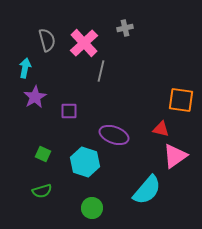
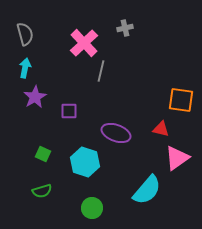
gray semicircle: moved 22 px left, 6 px up
purple ellipse: moved 2 px right, 2 px up
pink triangle: moved 2 px right, 2 px down
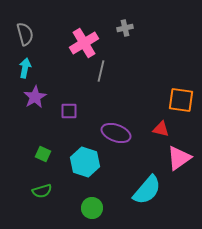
pink cross: rotated 12 degrees clockwise
pink triangle: moved 2 px right
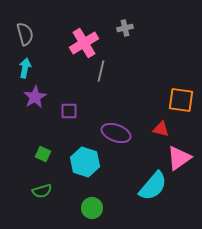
cyan semicircle: moved 6 px right, 4 px up
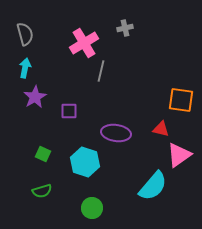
purple ellipse: rotated 12 degrees counterclockwise
pink triangle: moved 3 px up
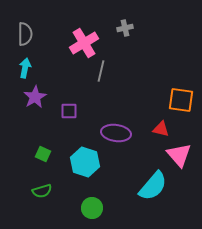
gray semicircle: rotated 15 degrees clockwise
pink triangle: rotated 36 degrees counterclockwise
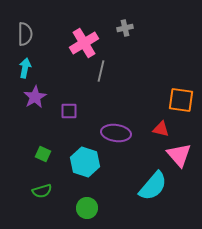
green circle: moved 5 px left
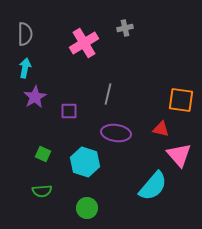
gray line: moved 7 px right, 23 px down
green semicircle: rotated 12 degrees clockwise
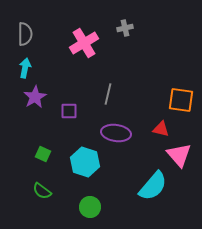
green semicircle: rotated 42 degrees clockwise
green circle: moved 3 px right, 1 px up
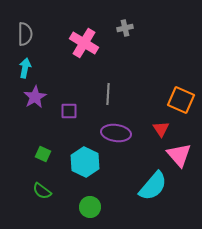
pink cross: rotated 28 degrees counterclockwise
gray line: rotated 10 degrees counterclockwise
orange square: rotated 16 degrees clockwise
red triangle: rotated 42 degrees clockwise
cyan hexagon: rotated 8 degrees clockwise
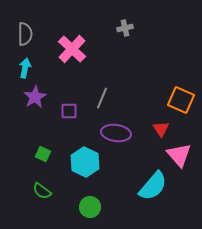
pink cross: moved 12 px left, 6 px down; rotated 12 degrees clockwise
gray line: moved 6 px left, 4 px down; rotated 20 degrees clockwise
